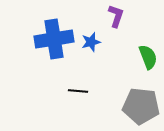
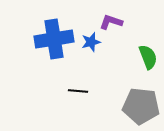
purple L-shape: moved 5 px left, 6 px down; rotated 90 degrees counterclockwise
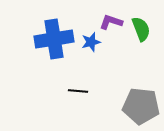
green semicircle: moved 7 px left, 28 px up
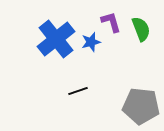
purple L-shape: rotated 55 degrees clockwise
blue cross: moved 2 px right; rotated 30 degrees counterclockwise
black line: rotated 24 degrees counterclockwise
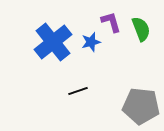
blue cross: moved 3 px left, 3 px down
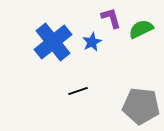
purple L-shape: moved 4 px up
green semicircle: rotated 95 degrees counterclockwise
blue star: moved 1 px right; rotated 12 degrees counterclockwise
